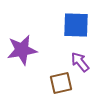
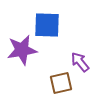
blue square: moved 29 px left
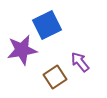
blue square: rotated 28 degrees counterclockwise
brown square: moved 6 px left, 6 px up; rotated 20 degrees counterclockwise
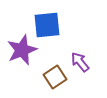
blue square: rotated 20 degrees clockwise
purple star: rotated 12 degrees counterclockwise
